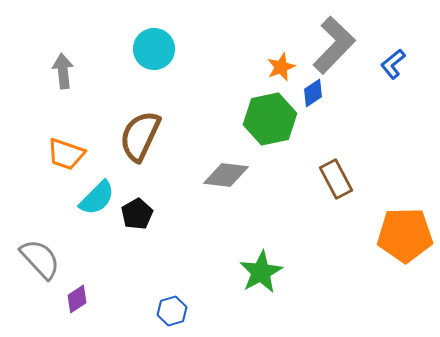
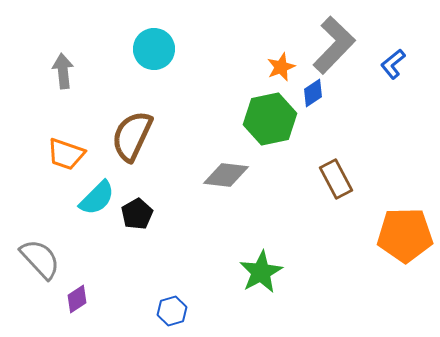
brown semicircle: moved 8 px left
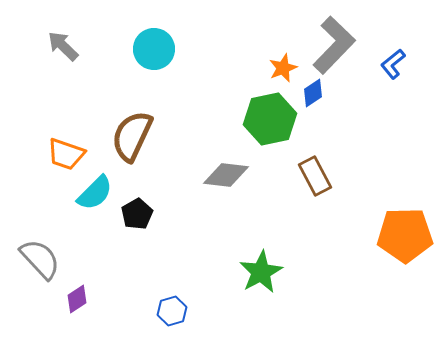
orange star: moved 2 px right, 1 px down
gray arrow: moved 25 px up; rotated 40 degrees counterclockwise
brown rectangle: moved 21 px left, 3 px up
cyan semicircle: moved 2 px left, 5 px up
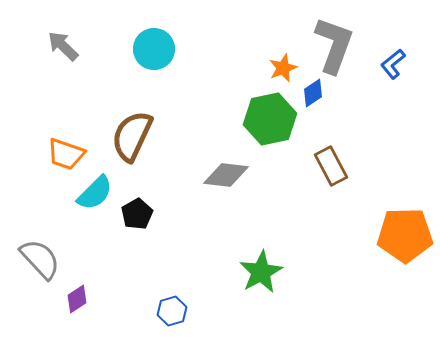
gray L-shape: rotated 24 degrees counterclockwise
brown rectangle: moved 16 px right, 10 px up
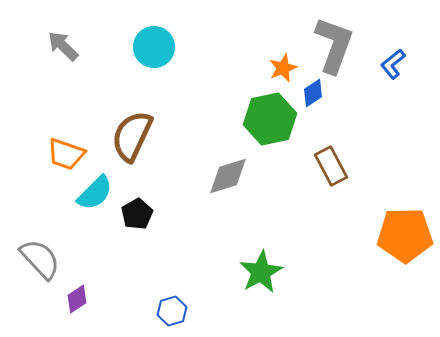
cyan circle: moved 2 px up
gray diamond: moved 2 px right, 1 px down; rotated 24 degrees counterclockwise
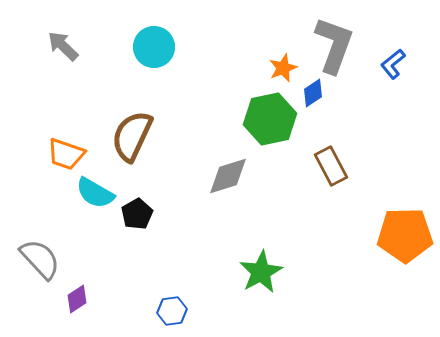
cyan semicircle: rotated 75 degrees clockwise
blue hexagon: rotated 8 degrees clockwise
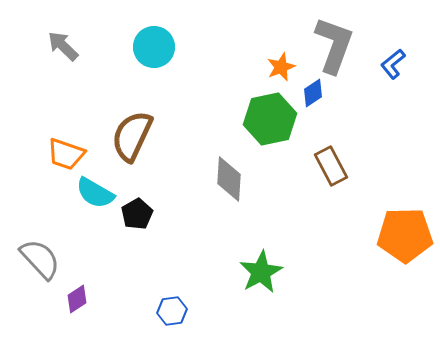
orange star: moved 2 px left, 1 px up
gray diamond: moved 1 px right, 3 px down; rotated 69 degrees counterclockwise
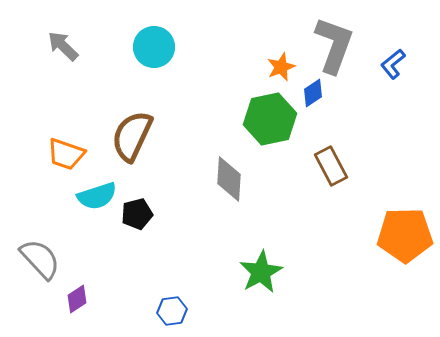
cyan semicircle: moved 2 px right, 3 px down; rotated 48 degrees counterclockwise
black pentagon: rotated 16 degrees clockwise
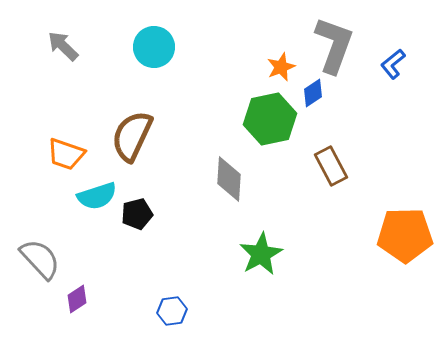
green star: moved 18 px up
